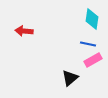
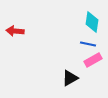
cyan diamond: moved 3 px down
red arrow: moved 9 px left
black triangle: rotated 12 degrees clockwise
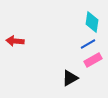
red arrow: moved 10 px down
blue line: rotated 42 degrees counterclockwise
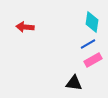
red arrow: moved 10 px right, 14 px up
black triangle: moved 4 px right, 5 px down; rotated 36 degrees clockwise
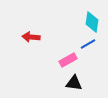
red arrow: moved 6 px right, 10 px down
pink rectangle: moved 25 px left
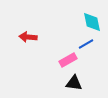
cyan diamond: rotated 20 degrees counterclockwise
red arrow: moved 3 px left
blue line: moved 2 px left
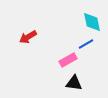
red arrow: rotated 36 degrees counterclockwise
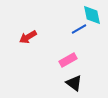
cyan diamond: moved 7 px up
blue line: moved 7 px left, 15 px up
black triangle: rotated 30 degrees clockwise
